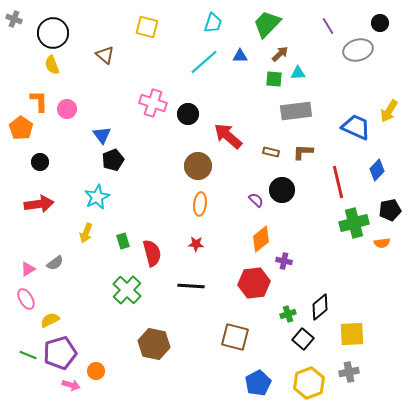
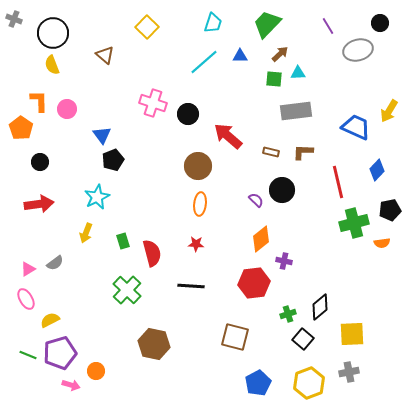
yellow square at (147, 27): rotated 30 degrees clockwise
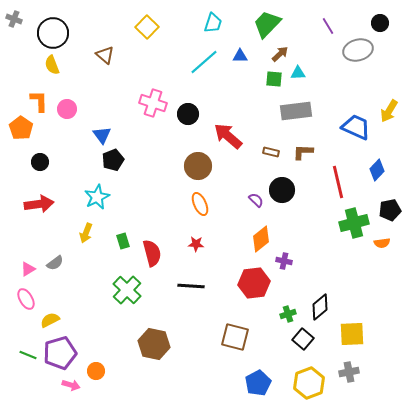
orange ellipse at (200, 204): rotated 30 degrees counterclockwise
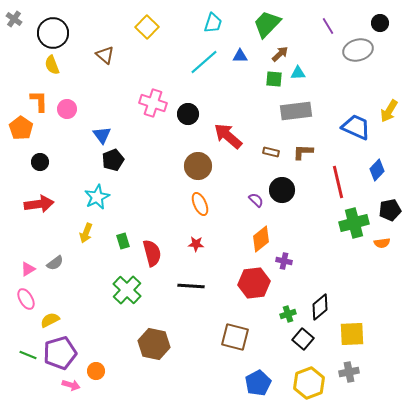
gray cross at (14, 19): rotated 14 degrees clockwise
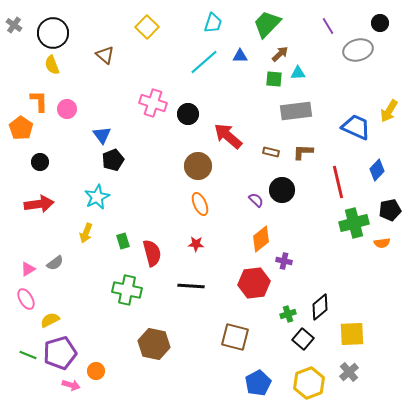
gray cross at (14, 19): moved 6 px down
green cross at (127, 290): rotated 32 degrees counterclockwise
gray cross at (349, 372): rotated 30 degrees counterclockwise
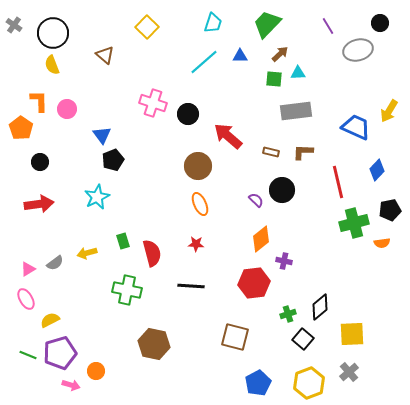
yellow arrow at (86, 233): moved 1 px right, 20 px down; rotated 54 degrees clockwise
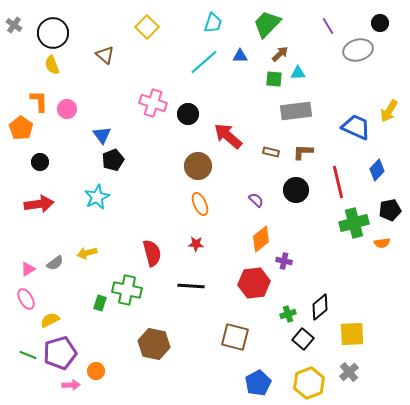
black circle at (282, 190): moved 14 px right
green rectangle at (123, 241): moved 23 px left, 62 px down; rotated 35 degrees clockwise
pink arrow at (71, 385): rotated 18 degrees counterclockwise
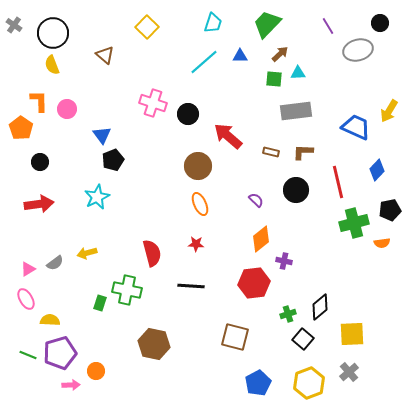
yellow semicircle at (50, 320): rotated 30 degrees clockwise
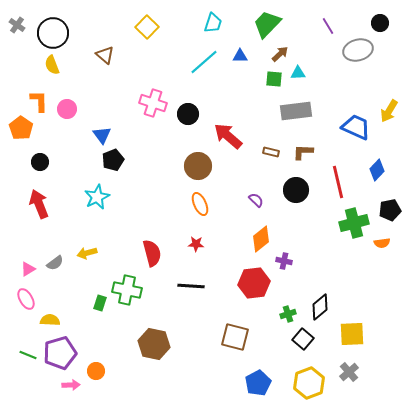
gray cross at (14, 25): moved 3 px right
red arrow at (39, 204): rotated 104 degrees counterclockwise
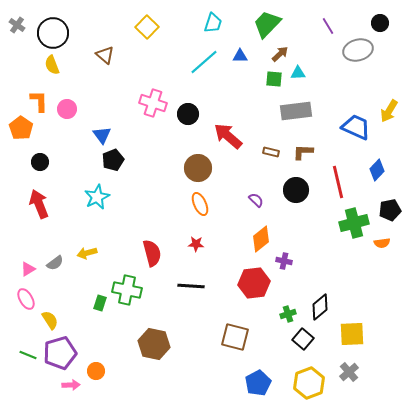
brown circle at (198, 166): moved 2 px down
yellow semicircle at (50, 320): rotated 54 degrees clockwise
